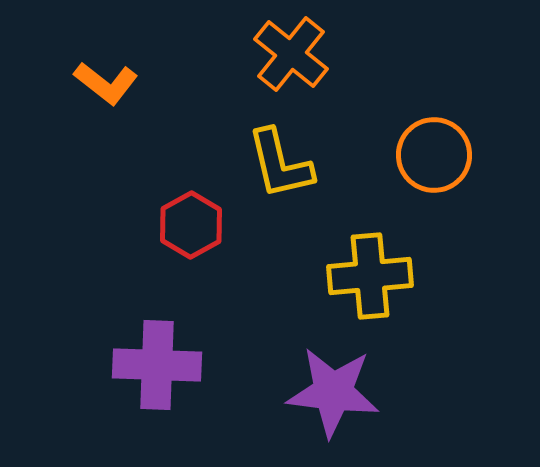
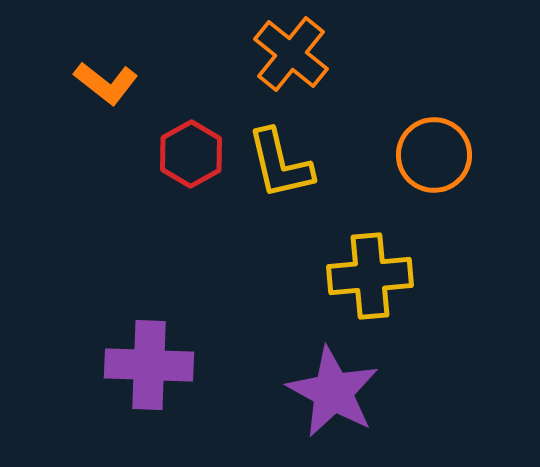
red hexagon: moved 71 px up
purple cross: moved 8 px left
purple star: rotated 22 degrees clockwise
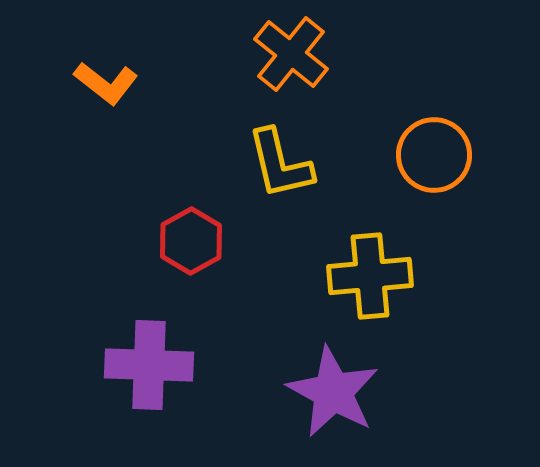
red hexagon: moved 87 px down
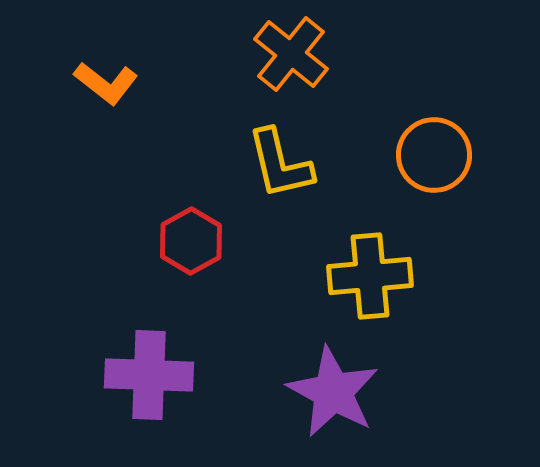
purple cross: moved 10 px down
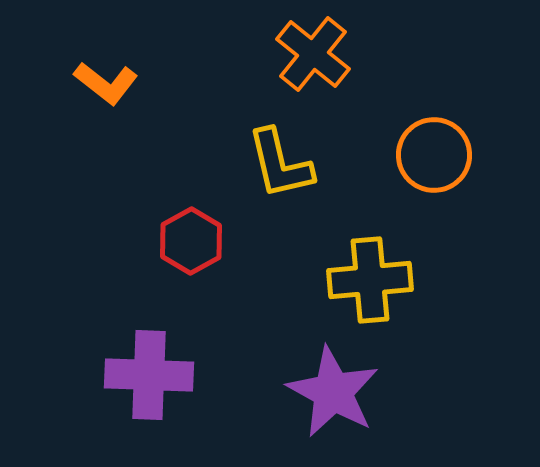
orange cross: moved 22 px right
yellow cross: moved 4 px down
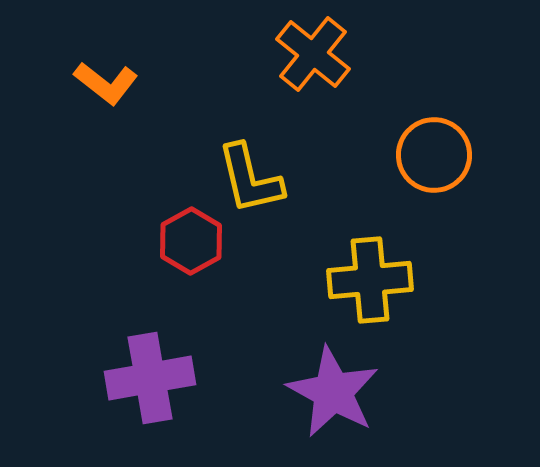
yellow L-shape: moved 30 px left, 15 px down
purple cross: moved 1 px right, 3 px down; rotated 12 degrees counterclockwise
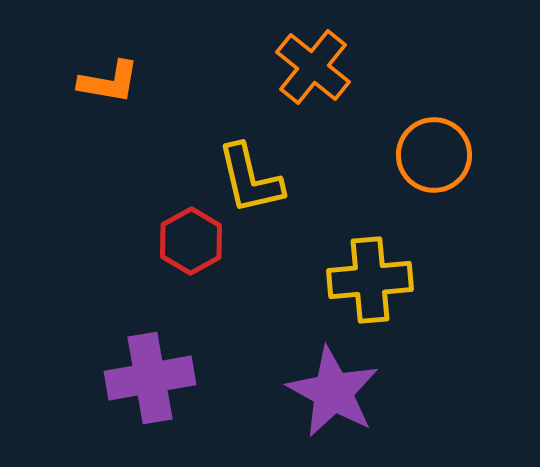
orange cross: moved 13 px down
orange L-shape: moved 3 px right, 1 px up; rotated 28 degrees counterclockwise
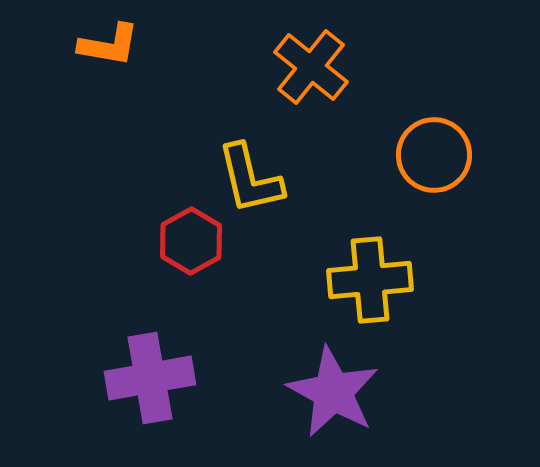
orange cross: moved 2 px left
orange L-shape: moved 37 px up
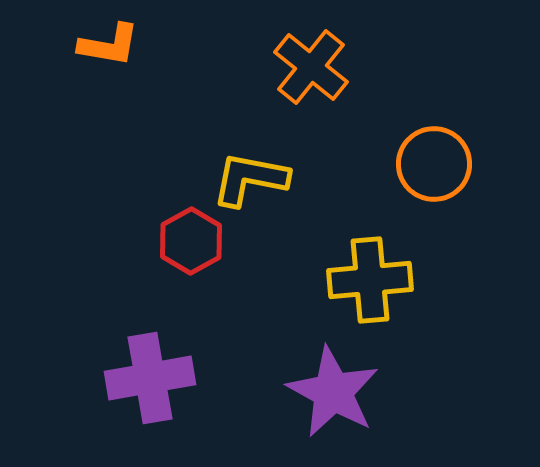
orange circle: moved 9 px down
yellow L-shape: rotated 114 degrees clockwise
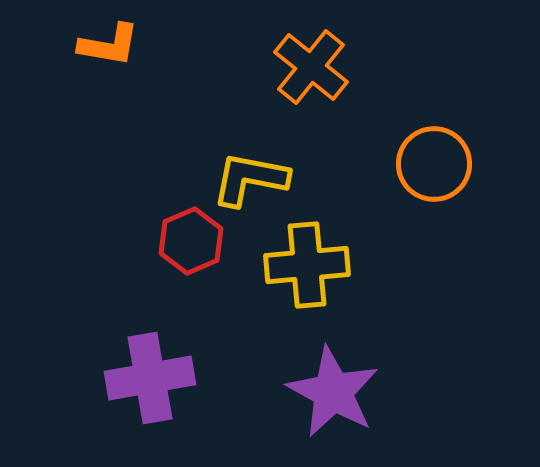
red hexagon: rotated 6 degrees clockwise
yellow cross: moved 63 px left, 15 px up
